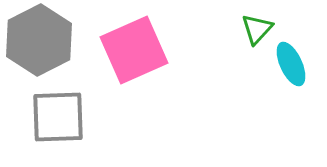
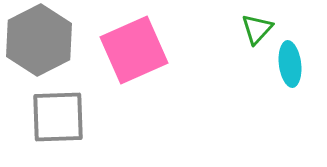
cyan ellipse: moved 1 px left; rotated 18 degrees clockwise
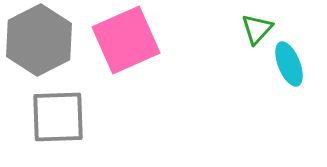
pink square: moved 8 px left, 10 px up
cyan ellipse: moved 1 px left; rotated 15 degrees counterclockwise
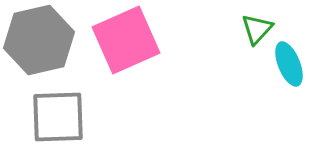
gray hexagon: rotated 14 degrees clockwise
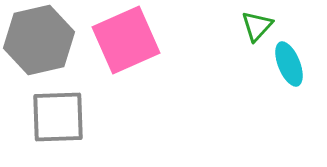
green triangle: moved 3 px up
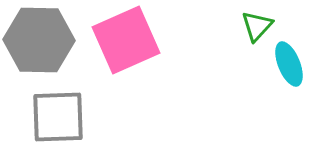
gray hexagon: rotated 14 degrees clockwise
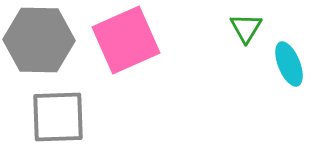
green triangle: moved 11 px left, 2 px down; rotated 12 degrees counterclockwise
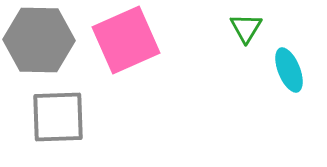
cyan ellipse: moved 6 px down
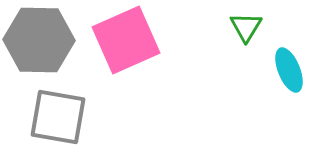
green triangle: moved 1 px up
gray square: rotated 12 degrees clockwise
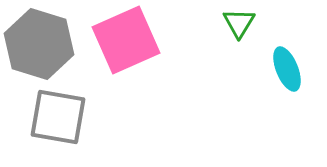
green triangle: moved 7 px left, 4 px up
gray hexagon: moved 4 px down; rotated 16 degrees clockwise
cyan ellipse: moved 2 px left, 1 px up
